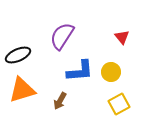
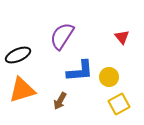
yellow circle: moved 2 px left, 5 px down
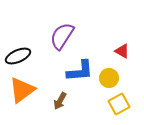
red triangle: moved 14 px down; rotated 21 degrees counterclockwise
black ellipse: moved 1 px down
yellow circle: moved 1 px down
orange triangle: rotated 20 degrees counterclockwise
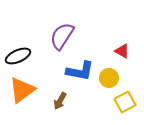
blue L-shape: rotated 16 degrees clockwise
yellow square: moved 6 px right, 2 px up
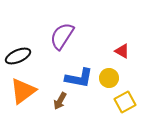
blue L-shape: moved 1 px left, 7 px down
orange triangle: moved 1 px right, 1 px down
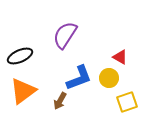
purple semicircle: moved 3 px right, 1 px up
red triangle: moved 2 px left, 6 px down
black ellipse: moved 2 px right
blue L-shape: rotated 32 degrees counterclockwise
yellow square: moved 2 px right; rotated 10 degrees clockwise
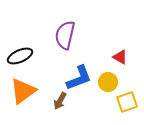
purple semicircle: rotated 20 degrees counterclockwise
yellow circle: moved 1 px left, 4 px down
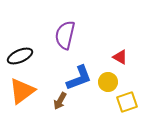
orange triangle: moved 1 px left
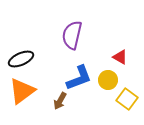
purple semicircle: moved 7 px right
black ellipse: moved 1 px right, 3 px down
yellow circle: moved 2 px up
yellow square: moved 3 px up; rotated 35 degrees counterclockwise
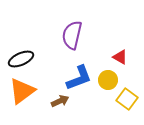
brown arrow: rotated 144 degrees counterclockwise
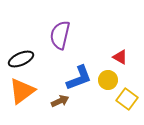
purple semicircle: moved 12 px left
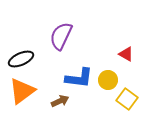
purple semicircle: moved 1 px right, 1 px down; rotated 12 degrees clockwise
red triangle: moved 6 px right, 3 px up
blue L-shape: rotated 28 degrees clockwise
